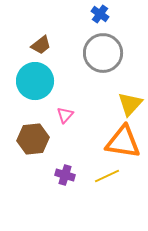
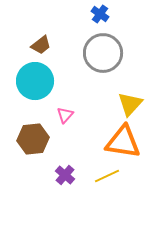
purple cross: rotated 24 degrees clockwise
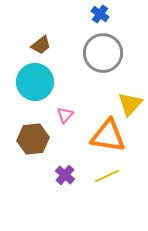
cyan circle: moved 1 px down
orange triangle: moved 15 px left, 6 px up
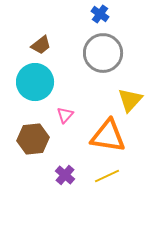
yellow triangle: moved 4 px up
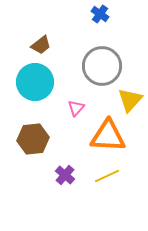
gray circle: moved 1 px left, 13 px down
pink triangle: moved 11 px right, 7 px up
orange triangle: rotated 6 degrees counterclockwise
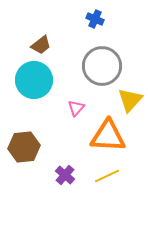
blue cross: moved 5 px left, 5 px down; rotated 12 degrees counterclockwise
cyan circle: moved 1 px left, 2 px up
brown hexagon: moved 9 px left, 8 px down
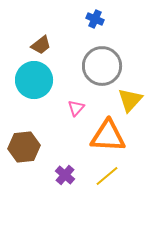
yellow line: rotated 15 degrees counterclockwise
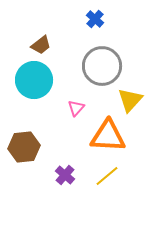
blue cross: rotated 18 degrees clockwise
